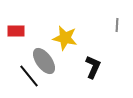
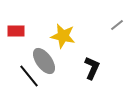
gray line: rotated 48 degrees clockwise
yellow star: moved 2 px left, 2 px up
black L-shape: moved 1 px left, 1 px down
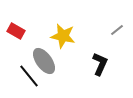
gray line: moved 5 px down
red rectangle: rotated 30 degrees clockwise
black L-shape: moved 8 px right, 4 px up
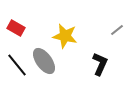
red rectangle: moved 3 px up
yellow star: moved 2 px right
black line: moved 12 px left, 11 px up
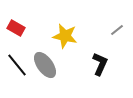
gray ellipse: moved 1 px right, 4 px down
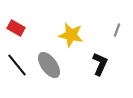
gray line: rotated 32 degrees counterclockwise
yellow star: moved 6 px right, 1 px up
gray ellipse: moved 4 px right
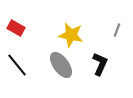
gray ellipse: moved 12 px right
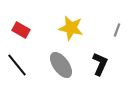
red rectangle: moved 5 px right, 2 px down
yellow star: moved 7 px up
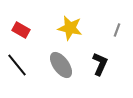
yellow star: moved 1 px left
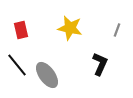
red rectangle: rotated 48 degrees clockwise
gray ellipse: moved 14 px left, 10 px down
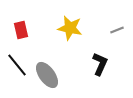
gray line: rotated 48 degrees clockwise
